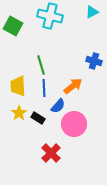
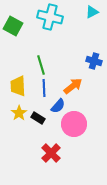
cyan cross: moved 1 px down
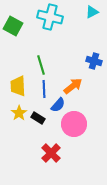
blue line: moved 1 px down
blue semicircle: moved 1 px up
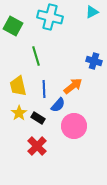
green line: moved 5 px left, 9 px up
yellow trapezoid: rotated 10 degrees counterclockwise
pink circle: moved 2 px down
red cross: moved 14 px left, 7 px up
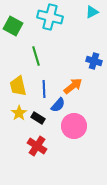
red cross: rotated 12 degrees counterclockwise
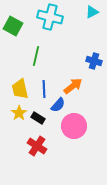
green line: rotated 30 degrees clockwise
yellow trapezoid: moved 2 px right, 3 px down
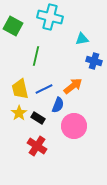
cyan triangle: moved 10 px left, 27 px down; rotated 16 degrees clockwise
blue line: rotated 66 degrees clockwise
blue semicircle: rotated 21 degrees counterclockwise
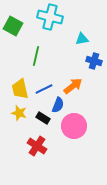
yellow star: rotated 21 degrees counterclockwise
black rectangle: moved 5 px right
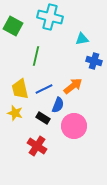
yellow star: moved 4 px left
